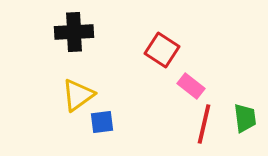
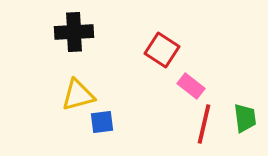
yellow triangle: rotated 21 degrees clockwise
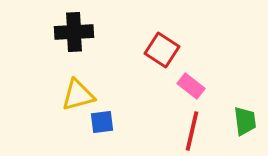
green trapezoid: moved 3 px down
red line: moved 12 px left, 7 px down
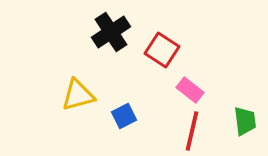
black cross: moved 37 px right; rotated 30 degrees counterclockwise
pink rectangle: moved 1 px left, 4 px down
blue square: moved 22 px right, 6 px up; rotated 20 degrees counterclockwise
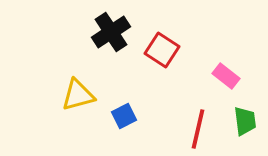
pink rectangle: moved 36 px right, 14 px up
red line: moved 6 px right, 2 px up
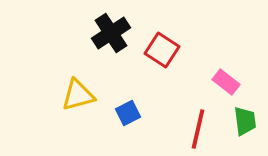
black cross: moved 1 px down
pink rectangle: moved 6 px down
blue square: moved 4 px right, 3 px up
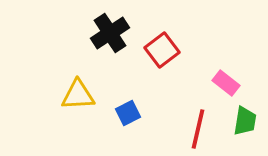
black cross: moved 1 px left
red square: rotated 20 degrees clockwise
pink rectangle: moved 1 px down
yellow triangle: rotated 12 degrees clockwise
green trapezoid: rotated 16 degrees clockwise
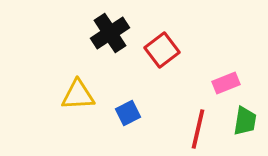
pink rectangle: rotated 60 degrees counterclockwise
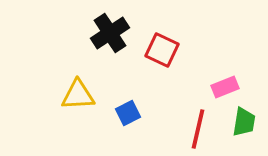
red square: rotated 28 degrees counterclockwise
pink rectangle: moved 1 px left, 4 px down
green trapezoid: moved 1 px left, 1 px down
